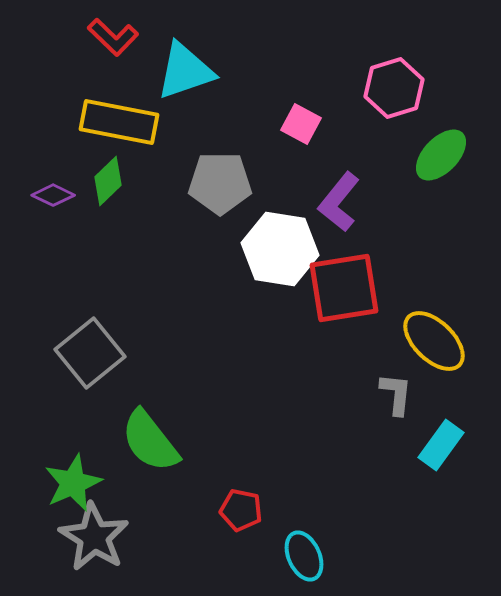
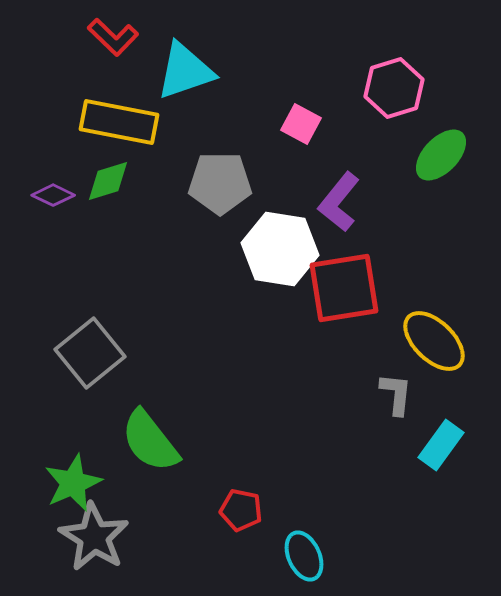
green diamond: rotated 27 degrees clockwise
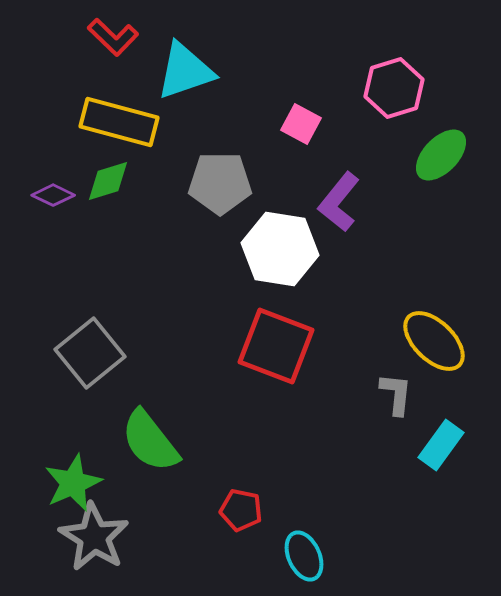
yellow rectangle: rotated 4 degrees clockwise
red square: moved 68 px left, 58 px down; rotated 30 degrees clockwise
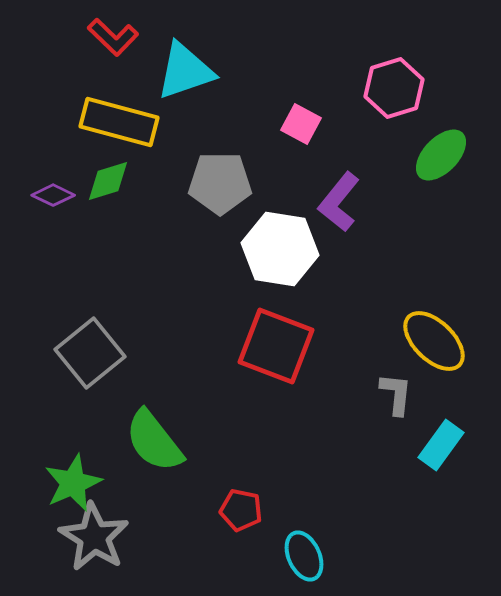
green semicircle: moved 4 px right
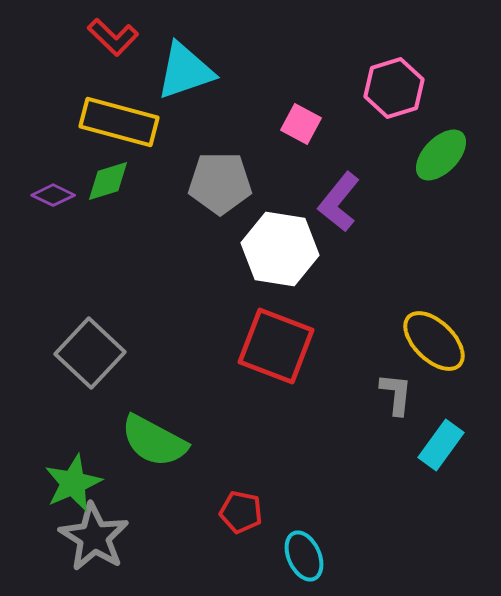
gray square: rotated 8 degrees counterclockwise
green semicircle: rotated 24 degrees counterclockwise
red pentagon: moved 2 px down
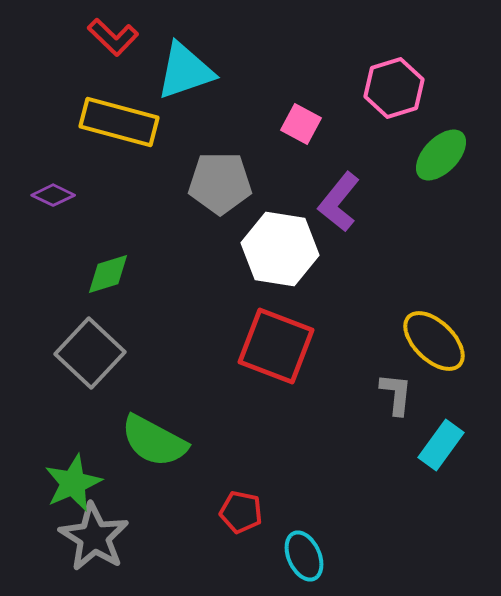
green diamond: moved 93 px down
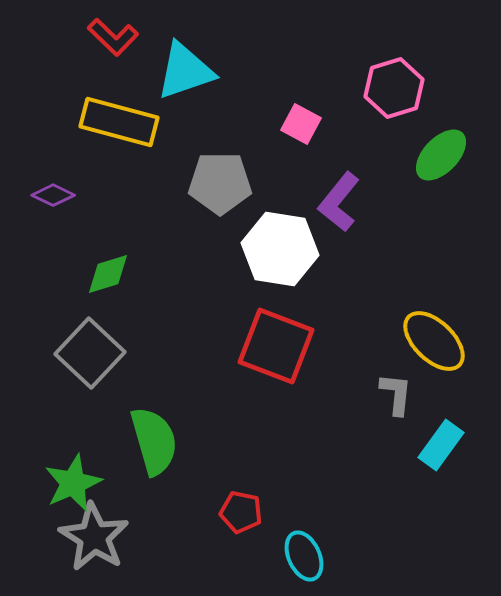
green semicircle: rotated 134 degrees counterclockwise
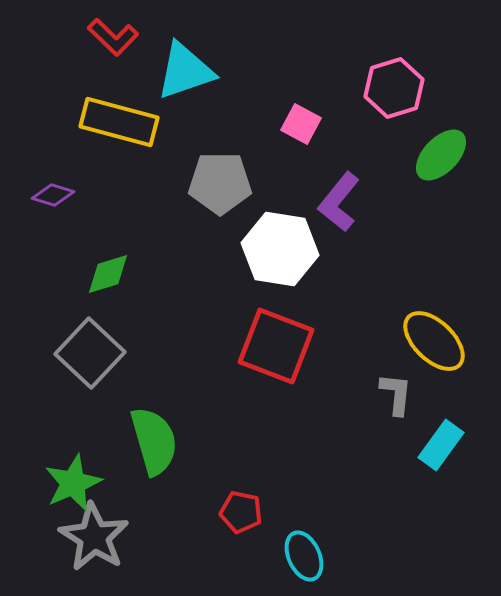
purple diamond: rotated 9 degrees counterclockwise
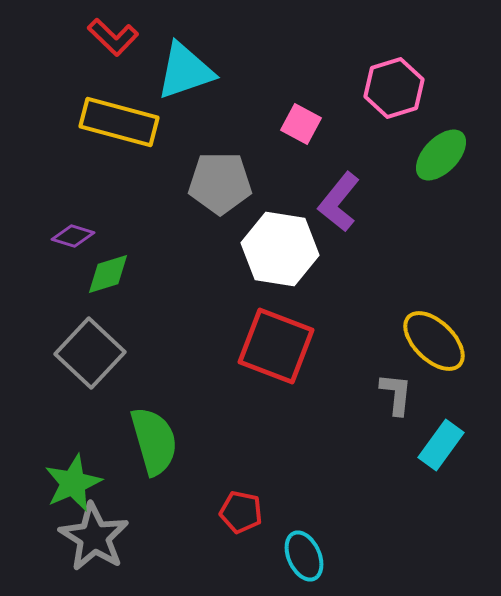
purple diamond: moved 20 px right, 41 px down
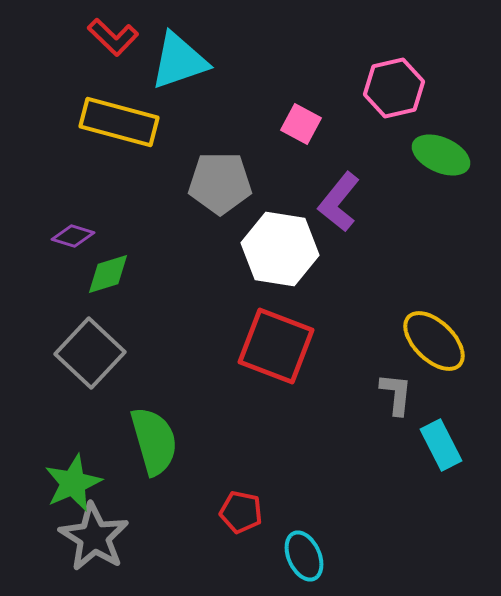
cyan triangle: moved 6 px left, 10 px up
pink hexagon: rotated 4 degrees clockwise
green ellipse: rotated 70 degrees clockwise
cyan rectangle: rotated 63 degrees counterclockwise
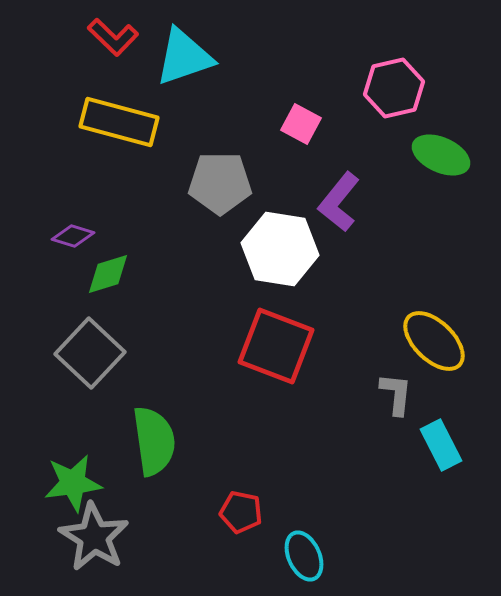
cyan triangle: moved 5 px right, 4 px up
green semicircle: rotated 8 degrees clockwise
green star: rotated 16 degrees clockwise
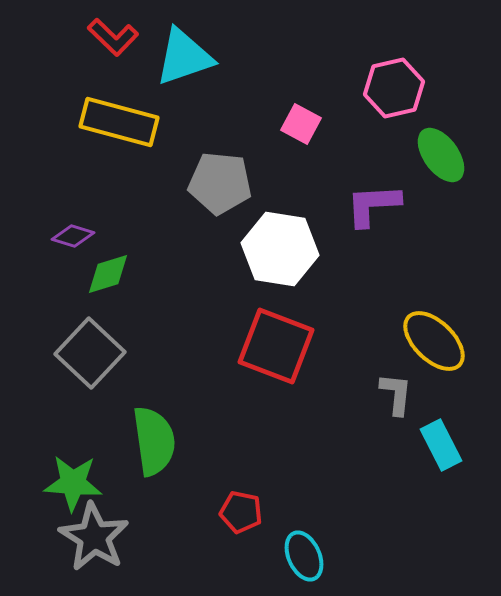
green ellipse: rotated 30 degrees clockwise
gray pentagon: rotated 6 degrees clockwise
purple L-shape: moved 34 px right, 3 px down; rotated 48 degrees clockwise
green star: rotated 12 degrees clockwise
